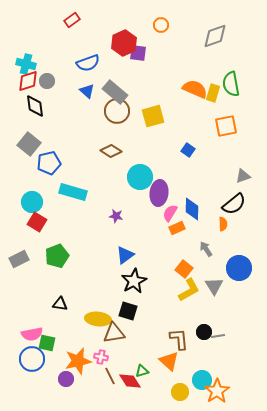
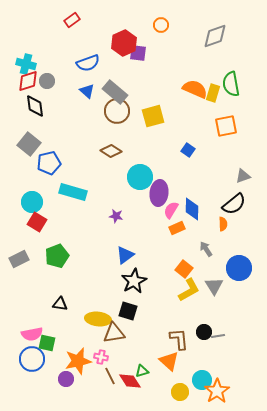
pink semicircle at (170, 213): moved 1 px right, 3 px up
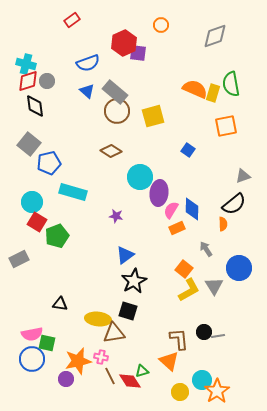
green pentagon at (57, 256): moved 20 px up
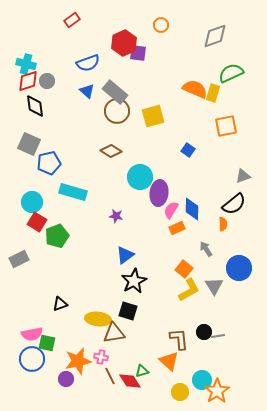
green semicircle at (231, 84): moved 11 px up; rotated 75 degrees clockwise
gray square at (29, 144): rotated 15 degrees counterclockwise
black triangle at (60, 304): rotated 28 degrees counterclockwise
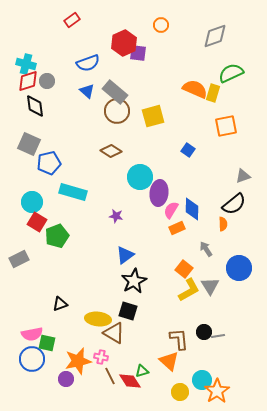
gray triangle at (214, 286): moved 4 px left
brown triangle at (114, 333): rotated 40 degrees clockwise
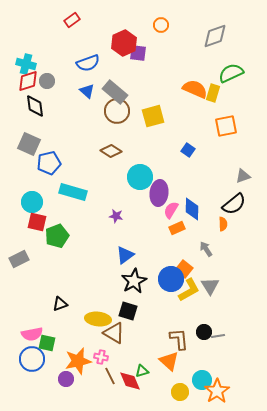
red square at (37, 222): rotated 18 degrees counterclockwise
blue circle at (239, 268): moved 68 px left, 11 px down
red diamond at (130, 381): rotated 10 degrees clockwise
